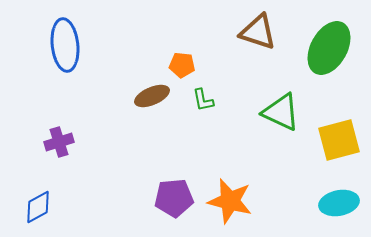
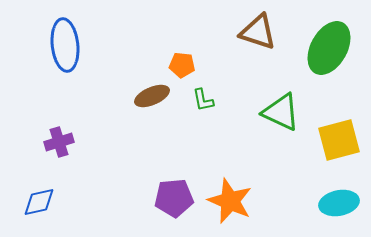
orange star: rotated 9 degrees clockwise
blue diamond: moved 1 px right, 5 px up; rotated 16 degrees clockwise
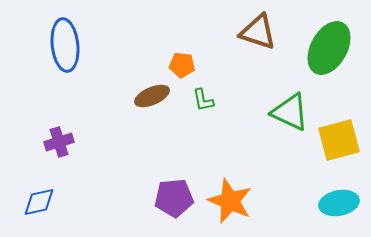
green triangle: moved 9 px right
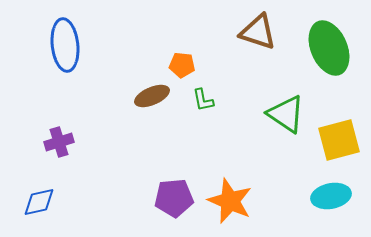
green ellipse: rotated 52 degrees counterclockwise
green triangle: moved 4 px left, 2 px down; rotated 9 degrees clockwise
cyan ellipse: moved 8 px left, 7 px up
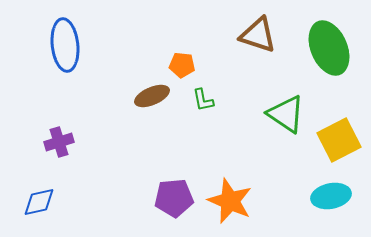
brown triangle: moved 3 px down
yellow square: rotated 12 degrees counterclockwise
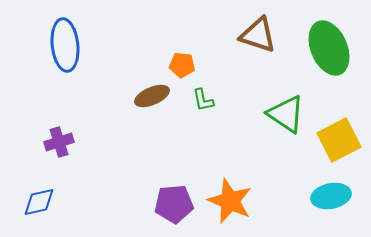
purple pentagon: moved 6 px down
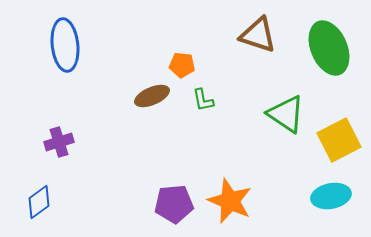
blue diamond: rotated 24 degrees counterclockwise
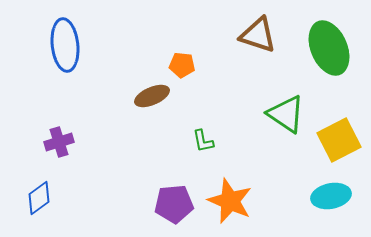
green L-shape: moved 41 px down
blue diamond: moved 4 px up
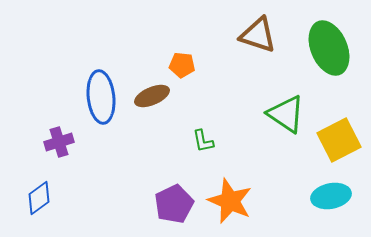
blue ellipse: moved 36 px right, 52 px down
purple pentagon: rotated 21 degrees counterclockwise
